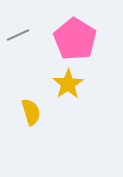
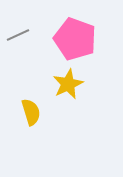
pink pentagon: rotated 12 degrees counterclockwise
yellow star: rotated 8 degrees clockwise
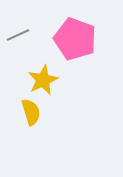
yellow star: moved 25 px left, 4 px up
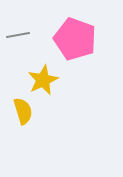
gray line: rotated 15 degrees clockwise
yellow semicircle: moved 8 px left, 1 px up
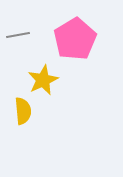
pink pentagon: rotated 21 degrees clockwise
yellow semicircle: rotated 12 degrees clockwise
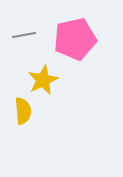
gray line: moved 6 px right
pink pentagon: rotated 18 degrees clockwise
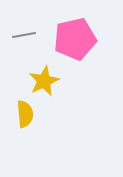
yellow star: moved 1 px right, 1 px down
yellow semicircle: moved 2 px right, 3 px down
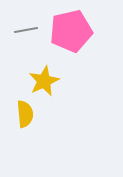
gray line: moved 2 px right, 5 px up
pink pentagon: moved 4 px left, 8 px up
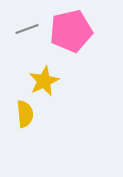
gray line: moved 1 px right, 1 px up; rotated 10 degrees counterclockwise
